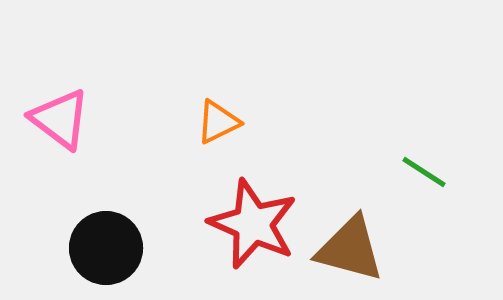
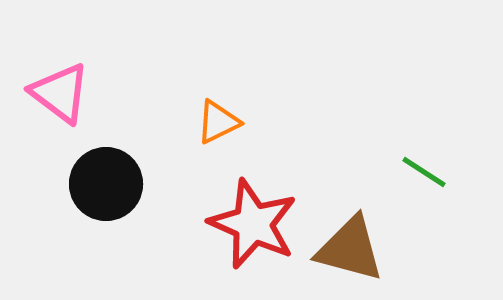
pink triangle: moved 26 px up
black circle: moved 64 px up
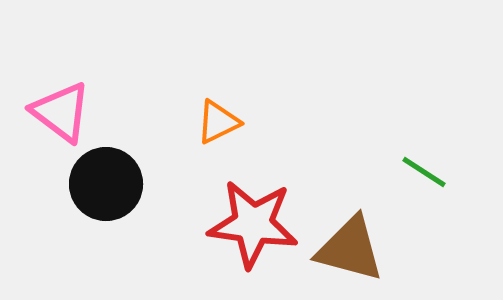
pink triangle: moved 1 px right, 19 px down
red star: rotated 16 degrees counterclockwise
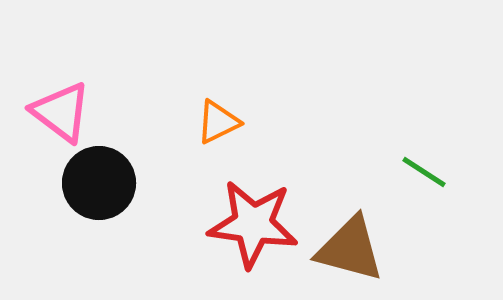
black circle: moved 7 px left, 1 px up
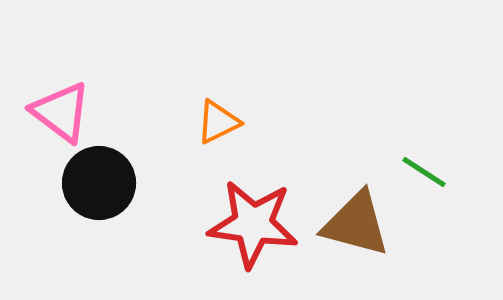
brown triangle: moved 6 px right, 25 px up
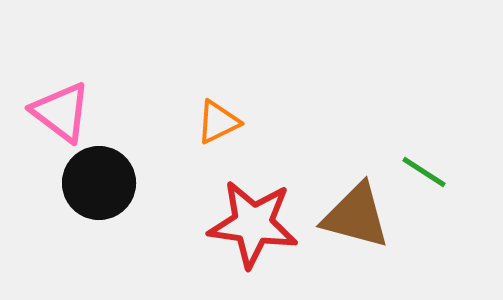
brown triangle: moved 8 px up
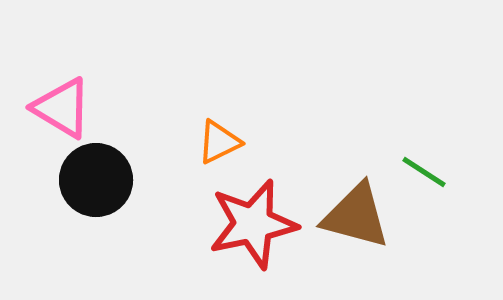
pink triangle: moved 1 px right, 4 px up; rotated 6 degrees counterclockwise
orange triangle: moved 1 px right, 20 px down
black circle: moved 3 px left, 3 px up
red star: rotated 20 degrees counterclockwise
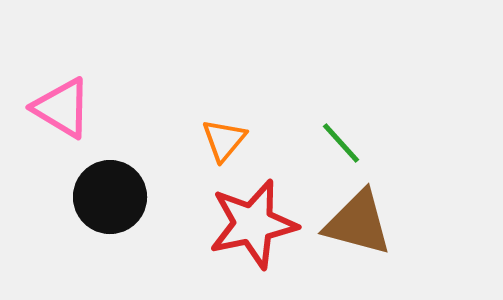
orange triangle: moved 5 px right, 2 px up; rotated 24 degrees counterclockwise
green line: moved 83 px left, 29 px up; rotated 15 degrees clockwise
black circle: moved 14 px right, 17 px down
brown triangle: moved 2 px right, 7 px down
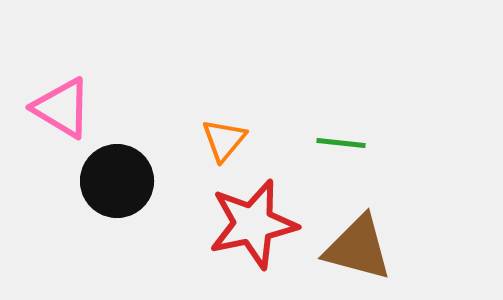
green line: rotated 42 degrees counterclockwise
black circle: moved 7 px right, 16 px up
brown triangle: moved 25 px down
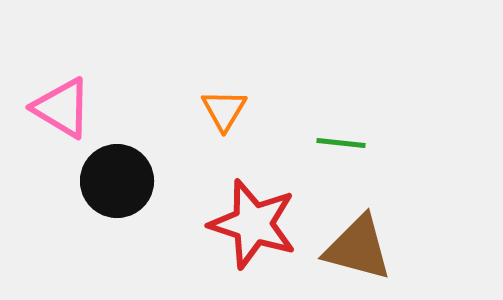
orange triangle: moved 30 px up; rotated 9 degrees counterclockwise
red star: rotated 30 degrees clockwise
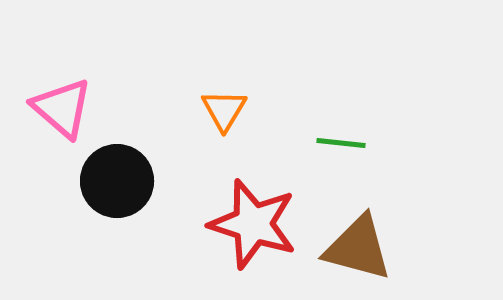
pink triangle: rotated 10 degrees clockwise
